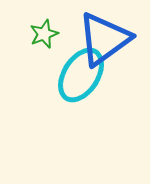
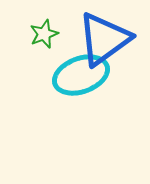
cyan ellipse: rotated 38 degrees clockwise
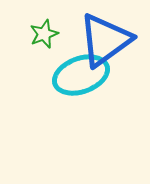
blue triangle: moved 1 px right, 1 px down
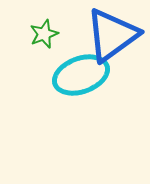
blue triangle: moved 7 px right, 5 px up
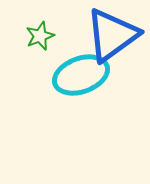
green star: moved 4 px left, 2 px down
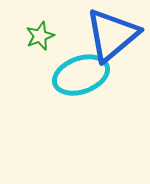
blue triangle: rotated 4 degrees counterclockwise
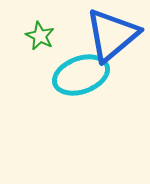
green star: rotated 24 degrees counterclockwise
